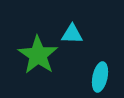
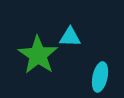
cyan triangle: moved 2 px left, 3 px down
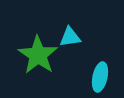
cyan triangle: rotated 10 degrees counterclockwise
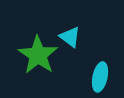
cyan triangle: rotated 45 degrees clockwise
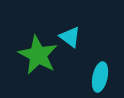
green star: rotated 6 degrees counterclockwise
